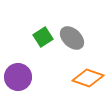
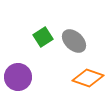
gray ellipse: moved 2 px right, 3 px down
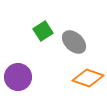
green square: moved 6 px up
gray ellipse: moved 1 px down
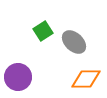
orange diamond: moved 2 px left, 1 px down; rotated 20 degrees counterclockwise
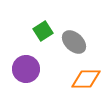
purple circle: moved 8 px right, 8 px up
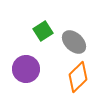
orange diamond: moved 8 px left, 2 px up; rotated 44 degrees counterclockwise
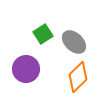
green square: moved 3 px down
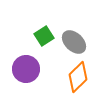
green square: moved 1 px right, 2 px down
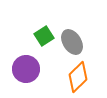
gray ellipse: moved 2 px left; rotated 15 degrees clockwise
